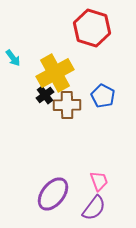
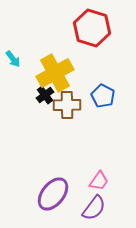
cyan arrow: moved 1 px down
pink trapezoid: rotated 55 degrees clockwise
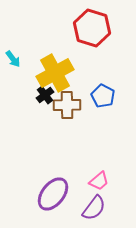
pink trapezoid: rotated 15 degrees clockwise
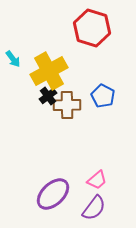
yellow cross: moved 6 px left, 2 px up
black cross: moved 3 px right, 1 px down
pink trapezoid: moved 2 px left, 1 px up
purple ellipse: rotated 8 degrees clockwise
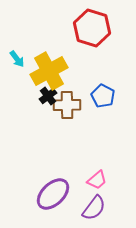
cyan arrow: moved 4 px right
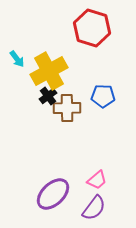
blue pentagon: rotated 25 degrees counterclockwise
brown cross: moved 3 px down
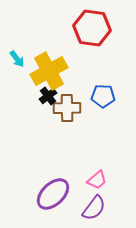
red hexagon: rotated 9 degrees counterclockwise
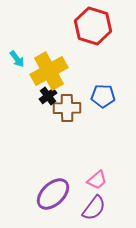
red hexagon: moved 1 px right, 2 px up; rotated 9 degrees clockwise
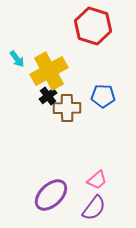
purple ellipse: moved 2 px left, 1 px down
